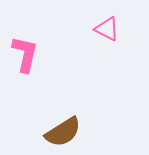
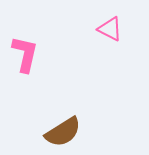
pink triangle: moved 3 px right
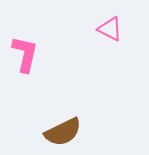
brown semicircle: rotated 6 degrees clockwise
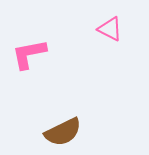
pink L-shape: moved 4 px right; rotated 114 degrees counterclockwise
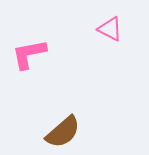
brown semicircle: rotated 15 degrees counterclockwise
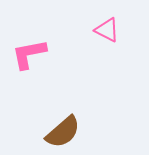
pink triangle: moved 3 px left, 1 px down
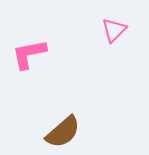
pink triangle: moved 7 px right; rotated 48 degrees clockwise
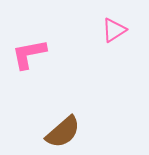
pink triangle: rotated 12 degrees clockwise
